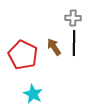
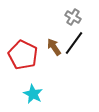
gray cross: moved 1 px up; rotated 28 degrees clockwise
black line: rotated 35 degrees clockwise
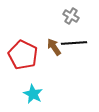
gray cross: moved 2 px left, 1 px up
black line: rotated 50 degrees clockwise
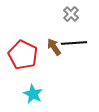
gray cross: moved 2 px up; rotated 14 degrees clockwise
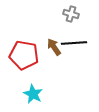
gray cross: rotated 28 degrees counterclockwise
red pentagon: moved 1 px right; rotated 16 degrees counterclockwise
